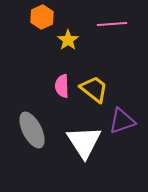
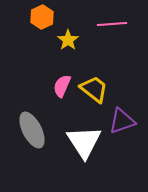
pink semicircle: rotated 25 degrees clockwise
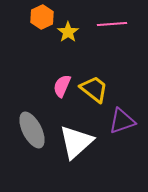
yellow star: moved 8 px up
white triangle: moved 8 px left; rotated 21 degrees clockwise
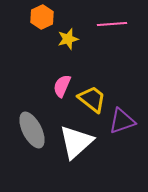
yellow star: moved 7 px down; rotated 20 degrees clockwise
yellow trapezoid: moved 2 px left, 10 px down
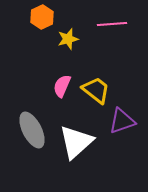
yellow trapezoid: moved 4 px right, 9 px up
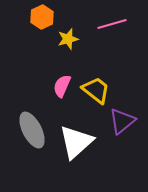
pink line: rotated 12 degrees counterclockwise
purple triangle: rotated 20 degrees counterclockwise
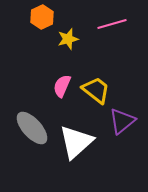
gray ellipse: moved 2 px up; rotated 15 degrees counterclockwise
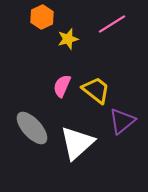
pink line: rotated 16 degrees counterclockwise
white triangle: moved 1 px right, 1 px down
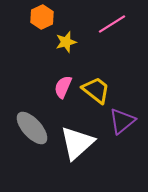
yellow star: moved 2 px left, 3 px down
pink semicircle: moved 1 px right, 1 px down
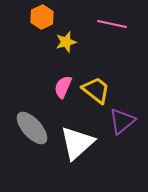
pink line: rotated 44 degrees clockwise
